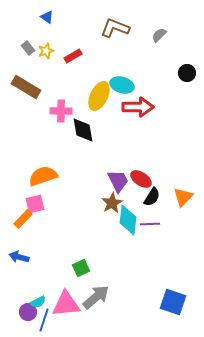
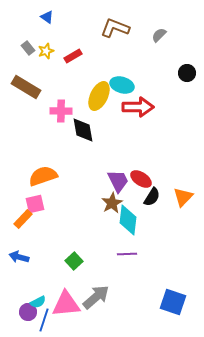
purple line: moved 23 px left, 30 px down
green square: moved 7 px left, 7 px up; rotated 18 degrees counterclockwise
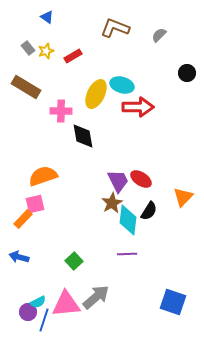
yellow ellipse: moved 3 px left, 2 px up
black diamond: moved 6 px down
black semicircle: moved 3 px left, 14 px down
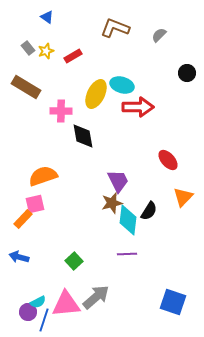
red ellipse: moved 27 px right, 19 px up; rotated 15 degrees clockwise
brown star: rotated 15 degrees clockwise
